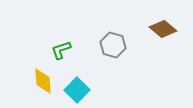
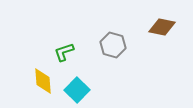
brown diamond: moved 1 px left, 2 px up; rotated 28 degrees counterclockwise
green L-shape: moved 3 px right, 2 px down
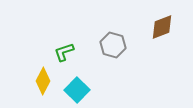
brown diamond: rotated 32 degrees counterclockwise
yellow diamond: rotated 32 degrees clockwise
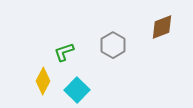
gray hexagon: rotated 15 degrees clockwise
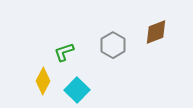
brown diamond: moved 6 px left, 5 px down
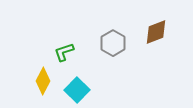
gray hexagon: moved 2 px up
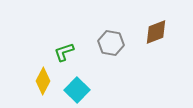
gray hexagon: moved 2 px left; rotated 20 degrees counterclockwise
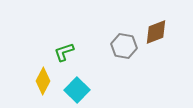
gray hexagon: moved 13 px right, 3 px down
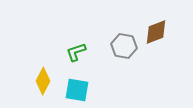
green L-shape: moved 12 px right
cyan square: rotated 35 degrees counterclockwise
